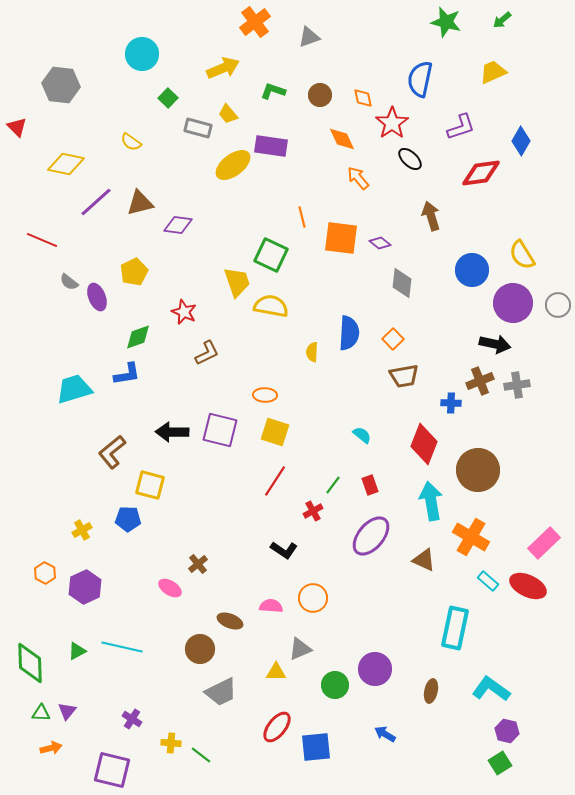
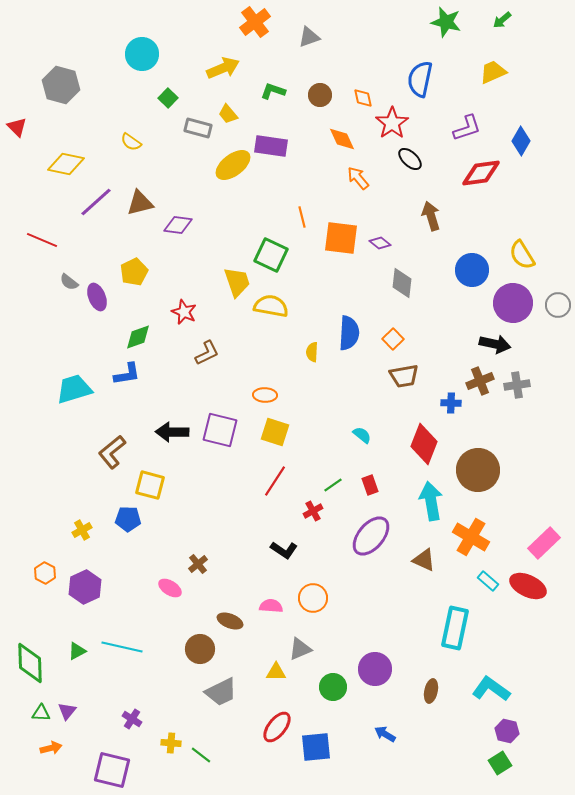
gray hexagon at (61, 85): rotated 9 degrees clockwise
purple L-shape at (461, 127): moved 6 px right, 1 px down
green line at (333, 485): rotated 18 degrees clockwise
green circle at (335, 685): moved 2 px left, 2 px down
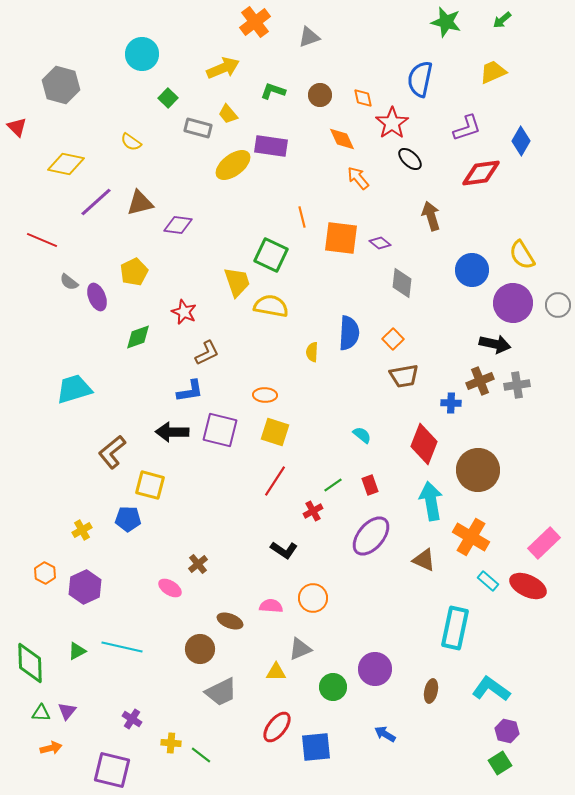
blue L-shape at (127, 374): moved 63 px right, 17 px down
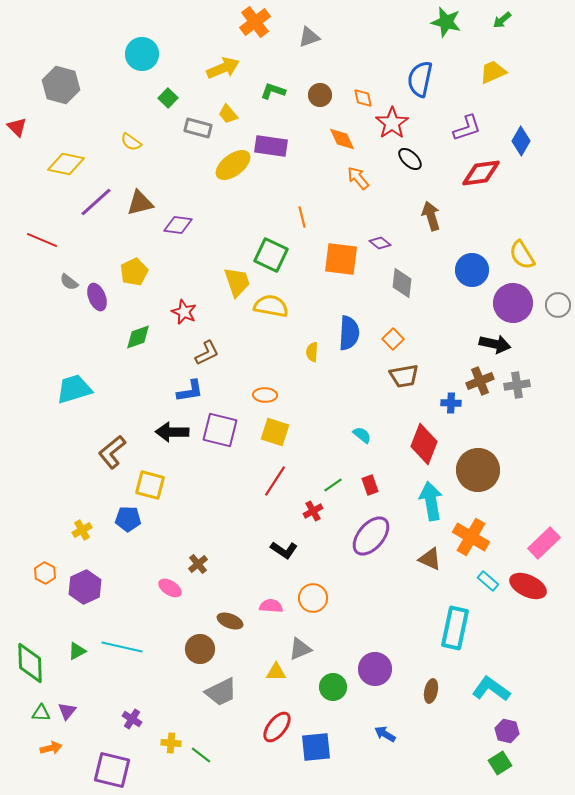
orange square at (341, 238): moved 21 px down
brown triangle at (424, 560): moved 6 px right, 1 px up
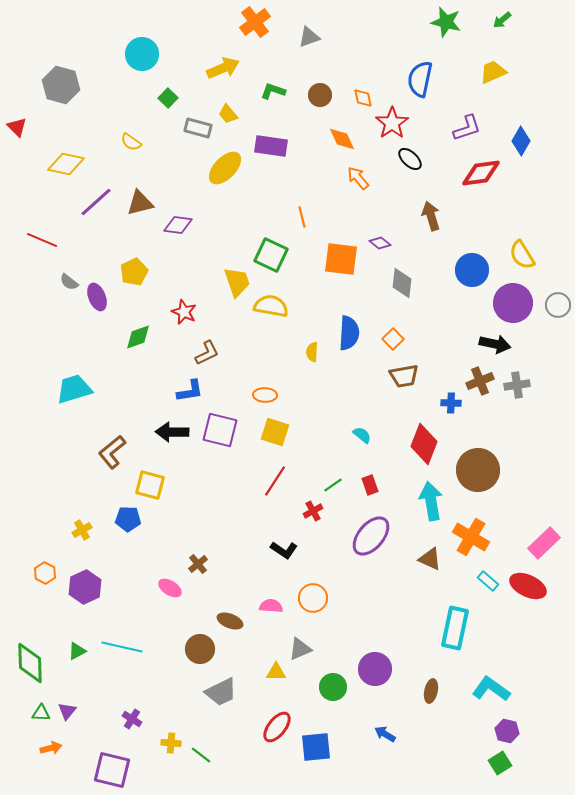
yellow ellipse at (233, 165): moved 8 px left, 3 px down; rotated 9 degrees counterclockwise
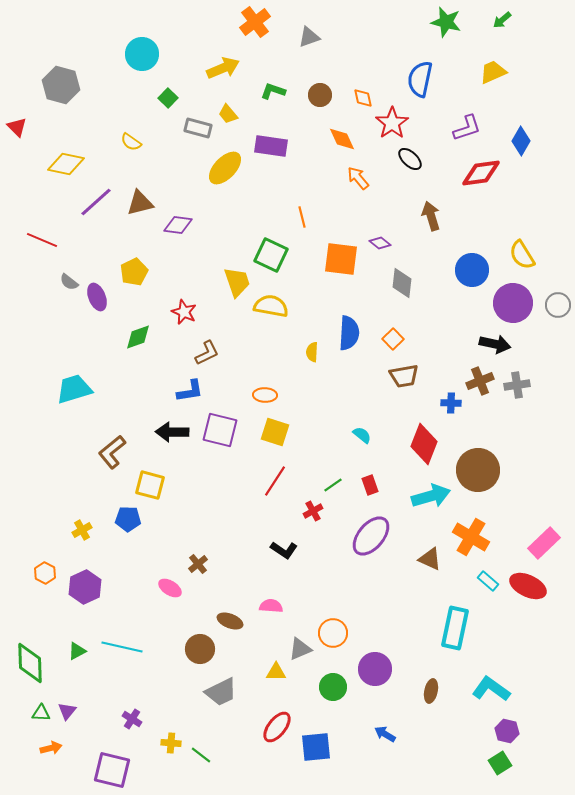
cyan arrow at (431, 501): moved 5 px up; rotated 84 degrees clockwise
orange circle at (313, 598): moved 20 px right, 35 px down
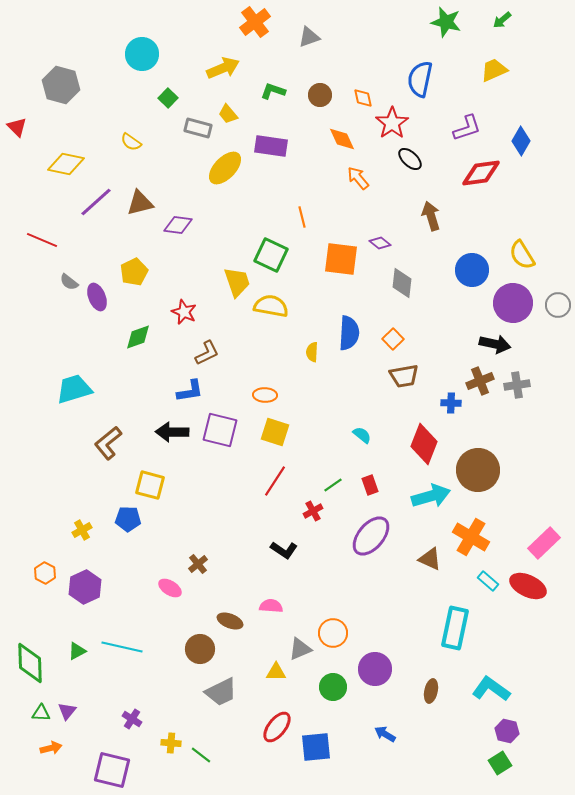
yellow trapezoid at (493, 72): moved 1 px right, 2 px up
brown L-shape at (112, 452): moved 4 px left, 9 px up
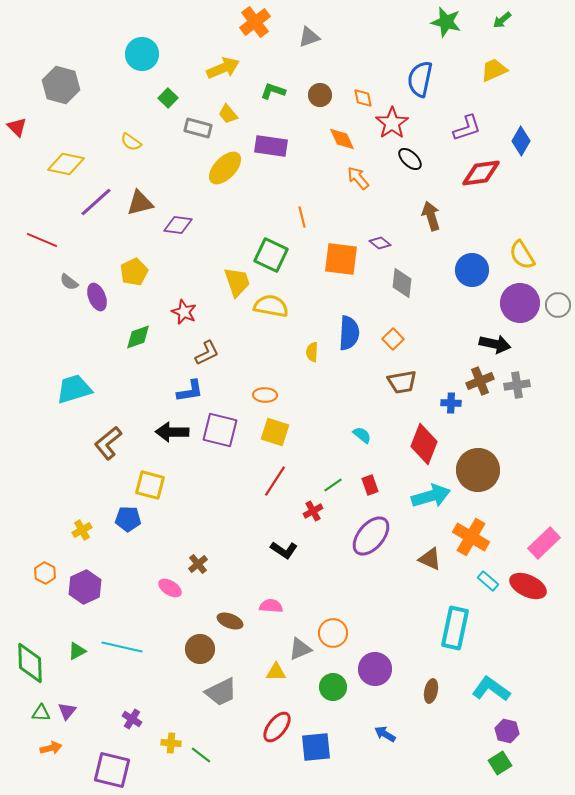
purple circle at (513, 303): moved 7 px right
brown trapezoid at (404, 376): moved 2 px left, 6 px down
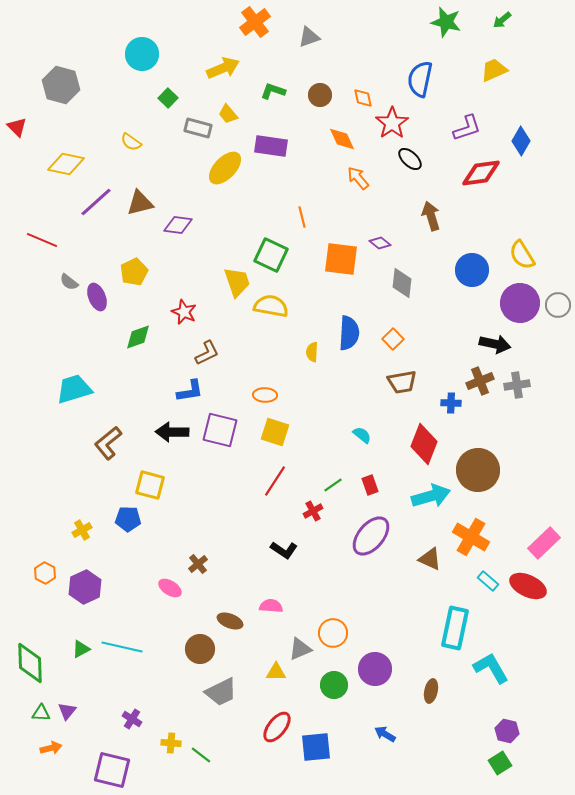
green triangle at (77, 651): moved 4 px right, 2 px up
green circle at (333, 687): moved 1 px right, 2 px up
cyan L-shape at (491, 689): moved 21 px up; rotated 24 degrees clockwise
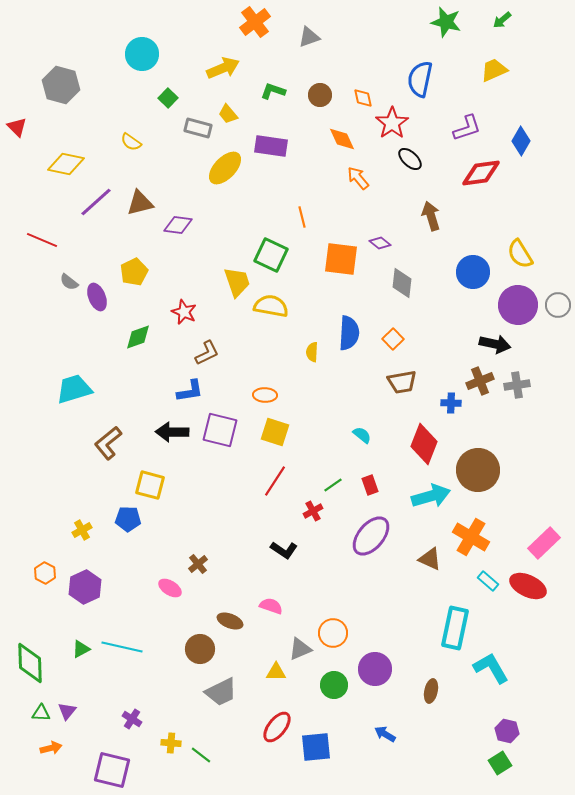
yellow semicircle at (522, 255): moved 2 px left, 1 px up
blue circle at (472, 270): moved 1 px right, 2 px down
purple circle at (520, 303): moved 2 px left, 2 px down
pink semicircle at (271, 606): rotated 15 degrees clockwise
